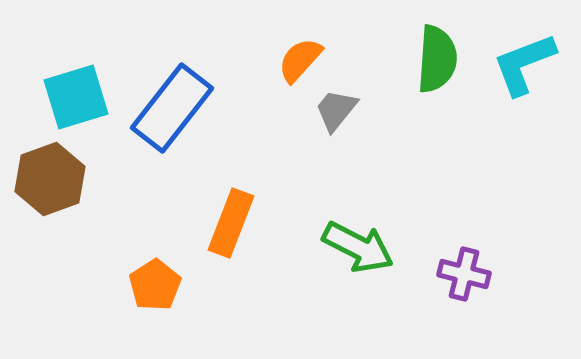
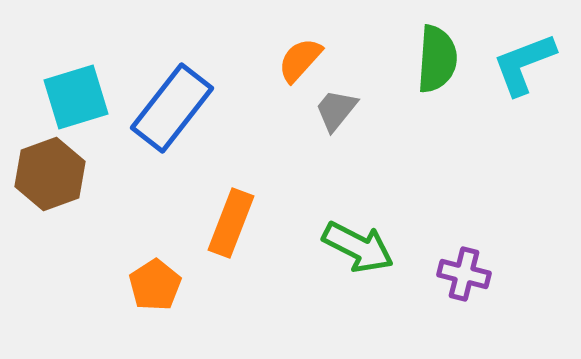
brown hexagon: moved 5 px up
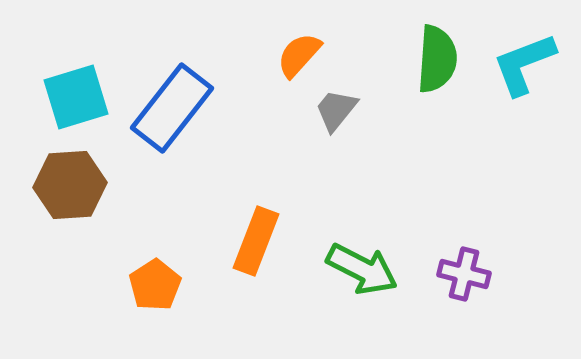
orange semicircle: moved 1 px left, 5 px up
brown hexagon: moved 20 px right, 11 px down; rotated 16 degrees clockwise
orange rectangle: moved 25 px right, 18 px down
green arrow: moved 4 px right, 22 px down
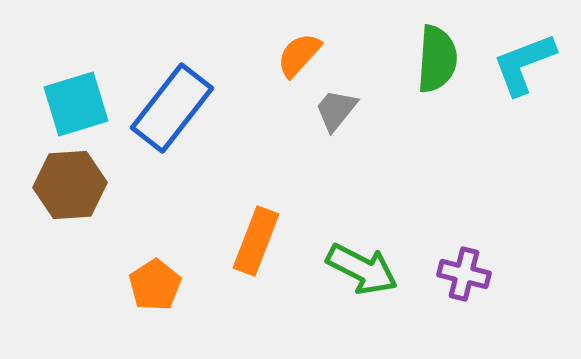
cyan square: moved 7 px down
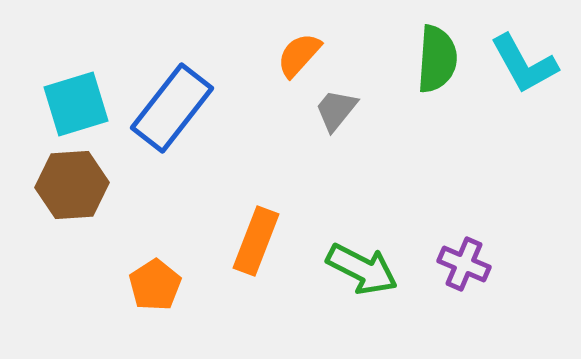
cyan L-shape: rotated 98 degrees counterclockwise
brown hexagon: moved 2 px right
purple cross: moved 10 px up; rotated 9 degrees clockwise
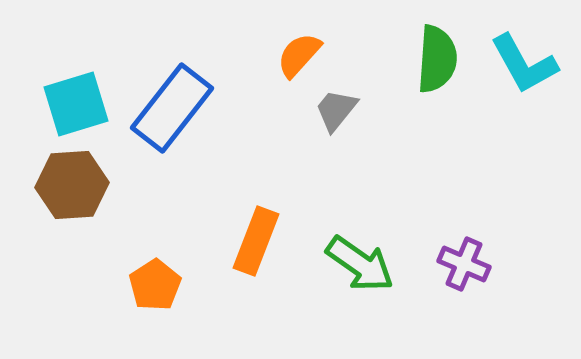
green arrow: moved 2 px left, 5 px up; rotated 8 degrees clockwise
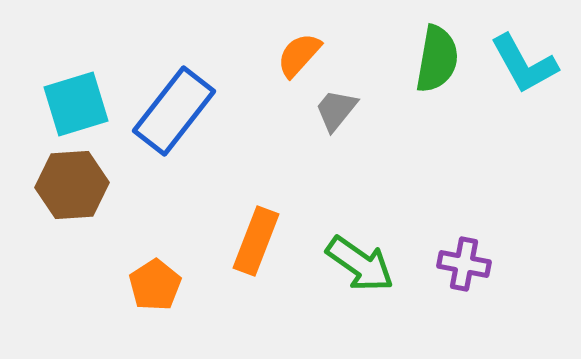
green semicircle: rotated 6 degrees clockwise
blue rectangle: moved 2 px right, 3 px down
purple cross: rotated 12 degrees counterclockwise
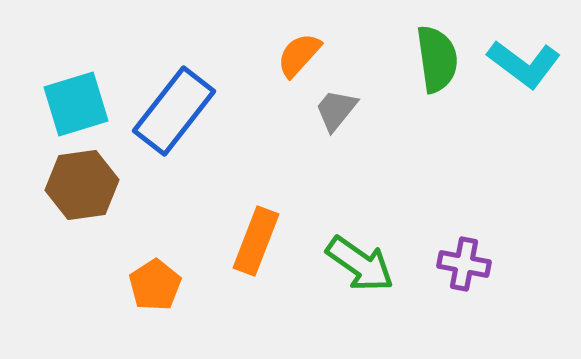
green semicircle: rotated 18 degrees counterclockwise
cyan L-shape: rotated 24 degrees counterclockwise
brown hexagon: moved 10 px right; rotated 4 degrees counterclockwise
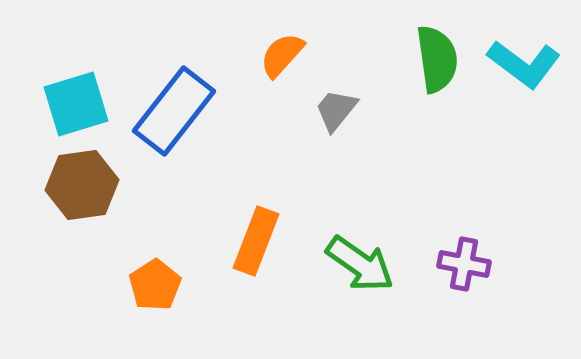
orange semicircle: moved 17 px left
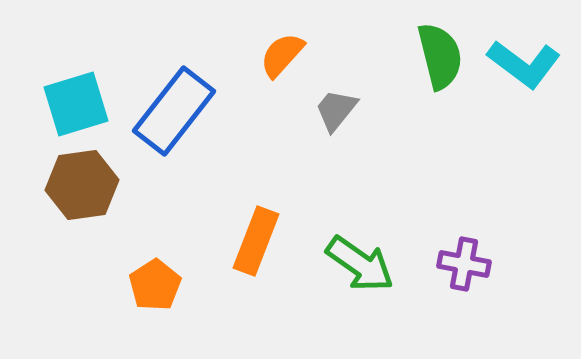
green semicircle: moved 3 px right, 3 px up; rotated 6 degrees counterclockwise
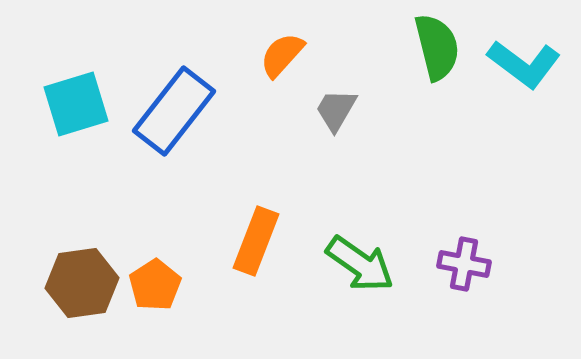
green semicircle: moved 3 px left, 9 px up
gray trapezoid: rotated 9 degrees counterclockwise
brown hexagon: moved 98 px down
